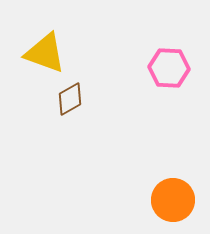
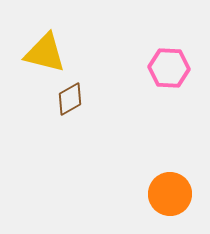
yellow triangle: rotated 6 degrees counterclockwise
orange circle: moved 3 px left, 6 px up
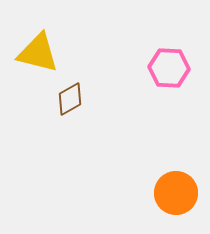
yellow triangle: moved 7 px left
orange circle: moved 6 px right, 1 px up
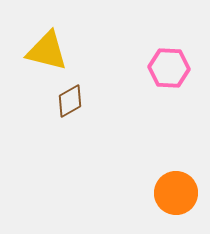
yellow triangle: moved 9 px right, 2 px up
brown diamond: moved 2 px down
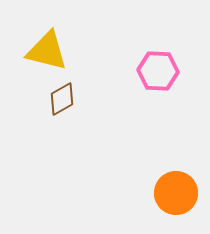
pink hexagon: moved 11 px left, 3 px down
brown diamond: moved 8 px left, 2 px up
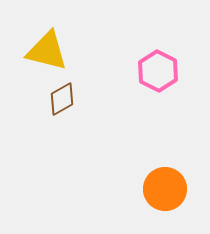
pink hexagon: rotated 24 degrees clockwise
orange circle: moved 11 px left, 4 px up
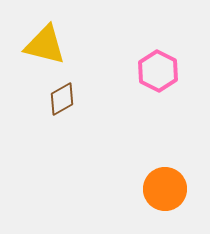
yellow triangle: moved 2 px left, 6 px up
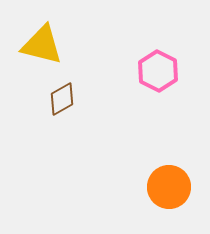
yellow triangle: moved 3 px left
orange circle: moved 4 px right, 2 px up
